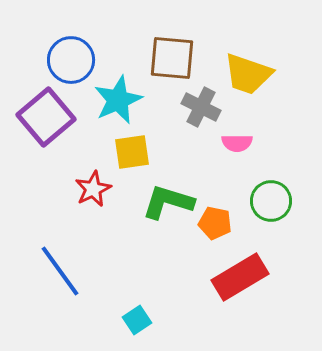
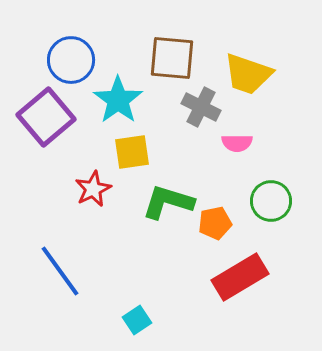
cyan star: rotated 12 degrees counterclockwise
orange pentagon: rotated 24 degrees counterclockwise
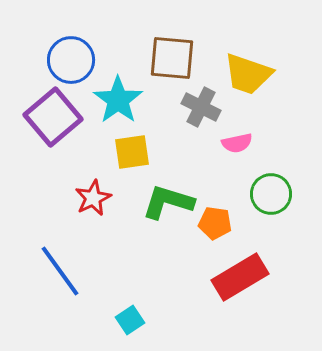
purple square: moved 7 px right
pink semicircle: rotated 12 degrees counterclockwise
red star: moved 9 px down
green circle: moved 7 px up
orange pentagon: rotated 20 degrees clockwise
cyan square: moved 7 px left
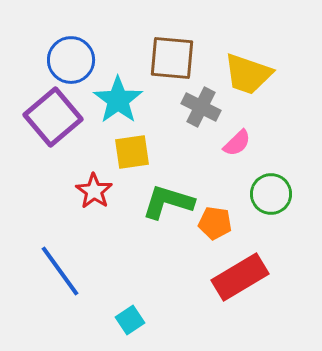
pink semicircle: rotated 32 degrees counterclockwise
red star: moved 1 px right, 7 px up; rotated 12 degrees counterclockwise
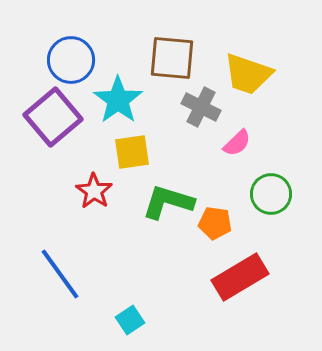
blue line: moved 3 px down
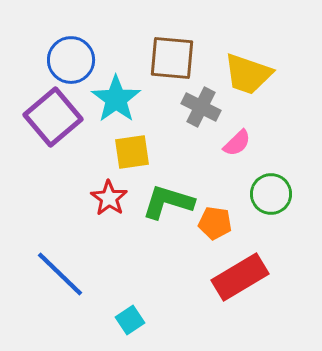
cyan star: moved 2 px left, 1 px up
red star: moved 15 px right, 7 px down
blue line: rotated 10 degrees counterclockwise
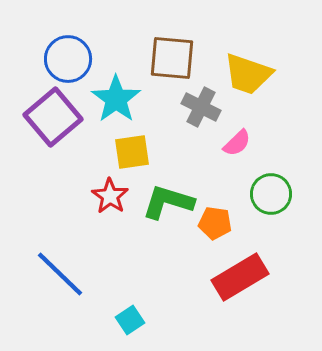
blue circle: moved 3 px left, 1 px up
red star: moved 1 px right, 2 px up
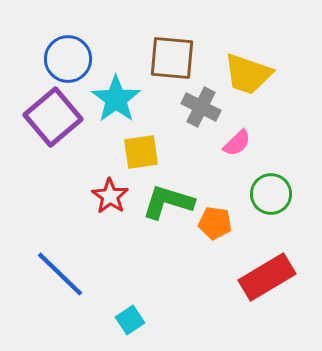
yellow square: moved 9 px right
red rectangle: moved 27 px right
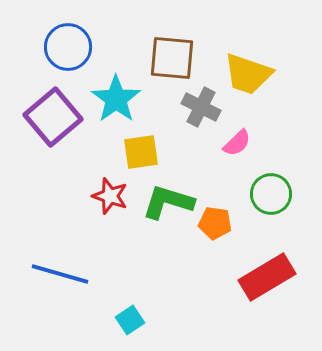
blue circle: moved 12 px up
red star: rotated 15 degrees counterclockwise
blue line: rotated 28 degrees counterclockwise
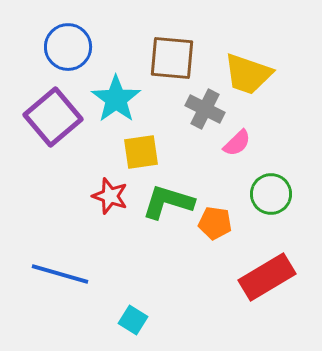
gray cross: moved 4 px right, 2 px down
cyan square: moved 3 px right; rotated 24 degrees counterclockwise
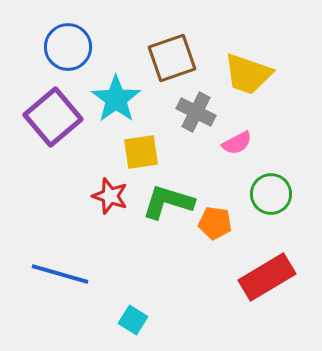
brown square: rotated 24 degrees counterclockwise
gray cross: moved 9 px left, 3 px down
pink semicircle: rotated 16 degrees clockwise
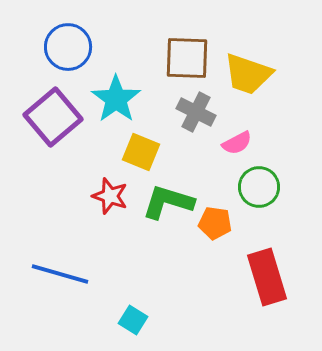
brown square: moved 15 px right; rotated 21 degrees clockwise
yellow square: rotated 30 degrees clockwise
green circle: moved 12 px left, 7 px up
red rectangle: rotated 76 degrees counterclockwise
